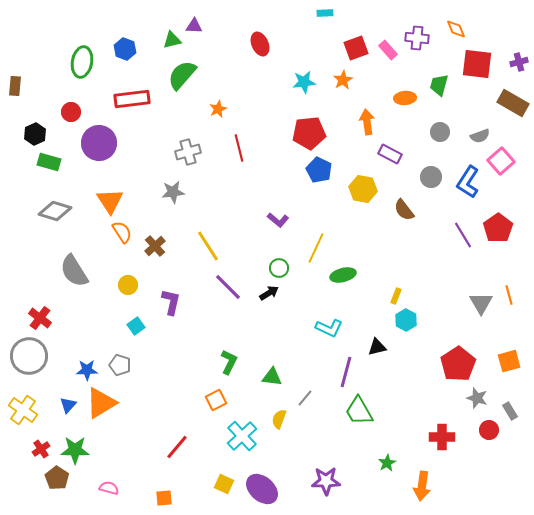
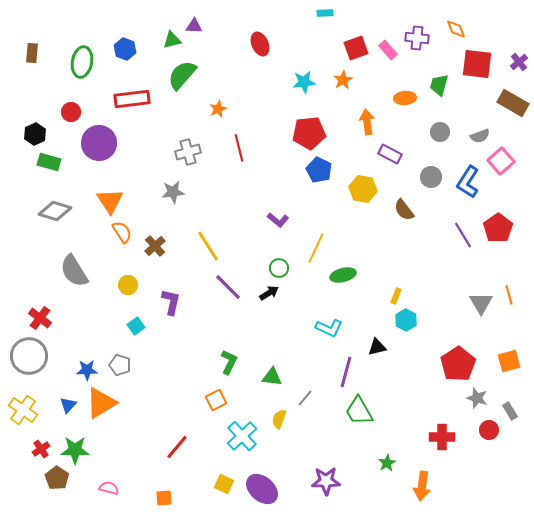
purple cross at (519, 62): rotated 24 degrees counterclockwise
brown rectangle at (15, 86): moved 17 px right, 33 px up
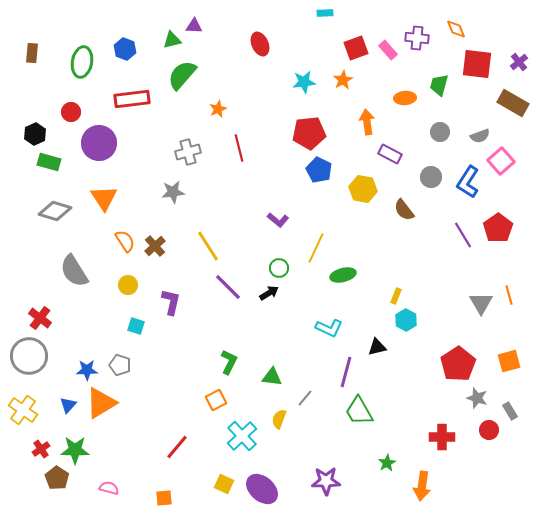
orange triangle at (110, 201): moved 6 px left, 3 px up
orange semicircle at (122, 232): moved 3 px right, 9 px down
cyan square at (136, 326): rotated 36 degrees counterclockwise
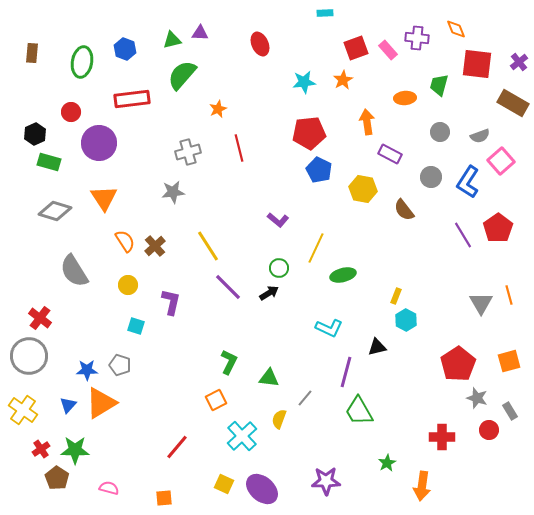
purple triangle at (194, 26): moved 6 px right, 7 px down
green triangle at (272, 377): moved 3 px left, 1 px down
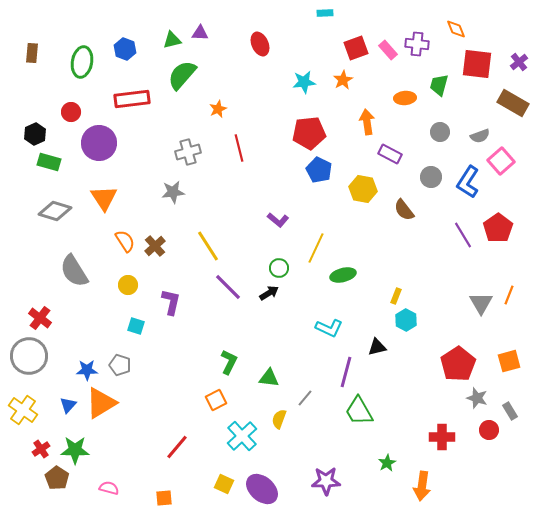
purple cross at (417, 38): moved 6 px down
orange line at (509, 295): rotated 36 degrees clockwise
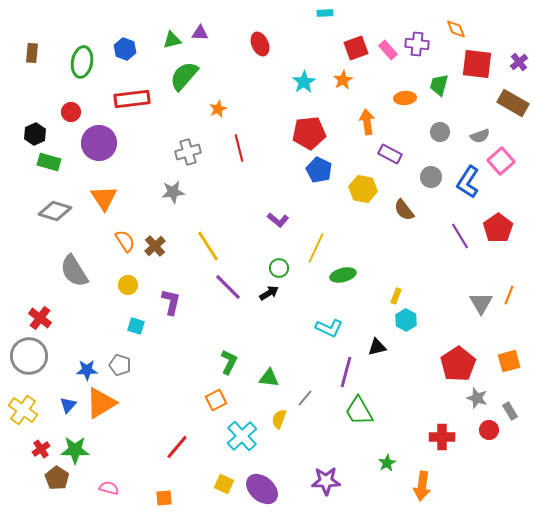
green semicircle at (182, 75): moved 2 px right, 1 px down
cyan star at (304, 82): rotated 25 degrees counterclockwise
purple line at (463, 235): moved 3 px left, 1 px down
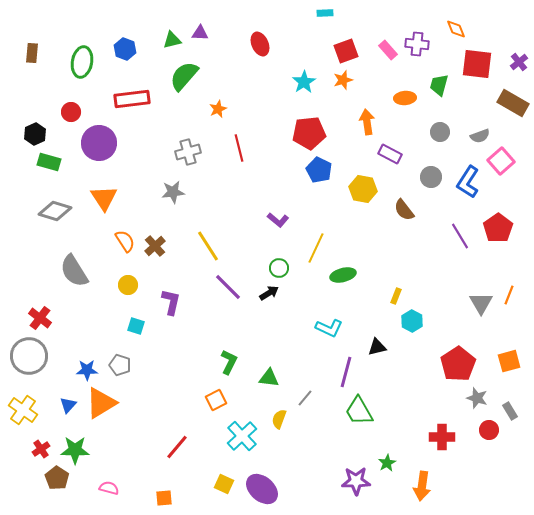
red square at (356, 48): moved 10 px left, 3 px down
orange star at (343, 80): rotated 12 degrees clockwise
cyan hexagon at (406, 320): moved 6 px right, 1 px down
purple star at (326, 481): moved 30 px right
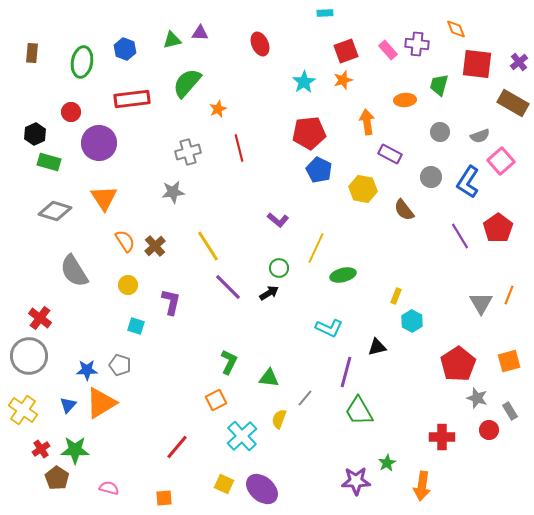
green semicircle at (184, 76): moved 3 px right, 7 px down
orange ellipse at (405, 98): moved 2 px down
